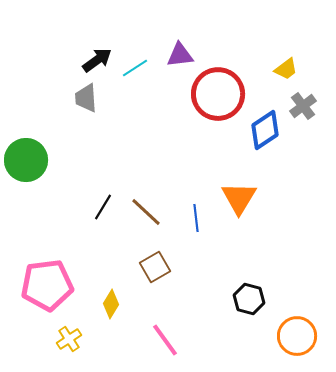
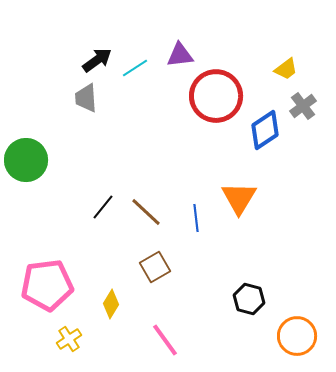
red circle: moved 2 px left, 2 px down
black line: rotated 8 degrees clockwise
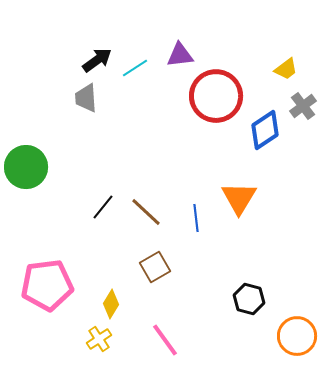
green circle: moved 7 px down
yellow cross: moved 30 px right
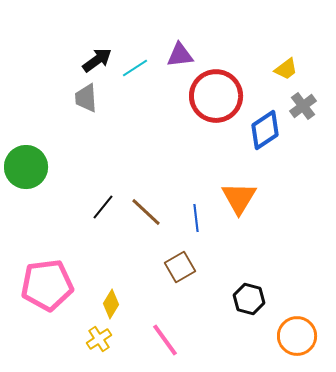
brown square: moved 25 px right
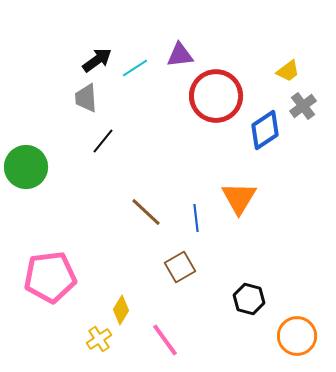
yellow trapezoid: moved 2 px right, 2 px down
black line: moved 66 px up
pink pentagon: moved 3 px right, 8 px up
yellow diamond: moved 10 px right, 6 px down
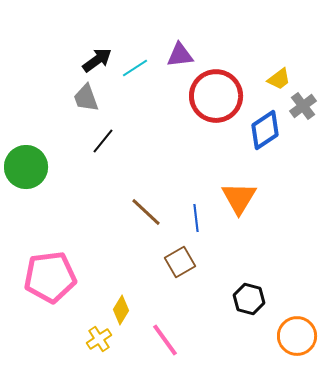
yellow trapezoid: moved 9 px left, 8 px down
gray trapezoid: rotated 16 degrees counterclockwise
brown square: moved 5 px up
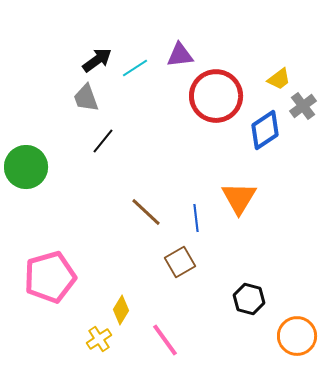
pink pentagon: rotated 9 degrees counterclockwise
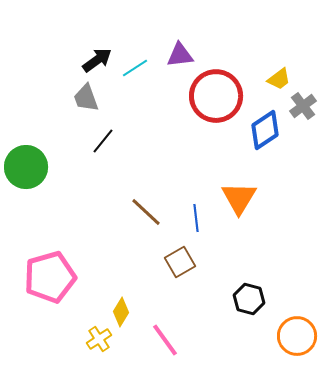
yellow diamond: moved 2 px down
